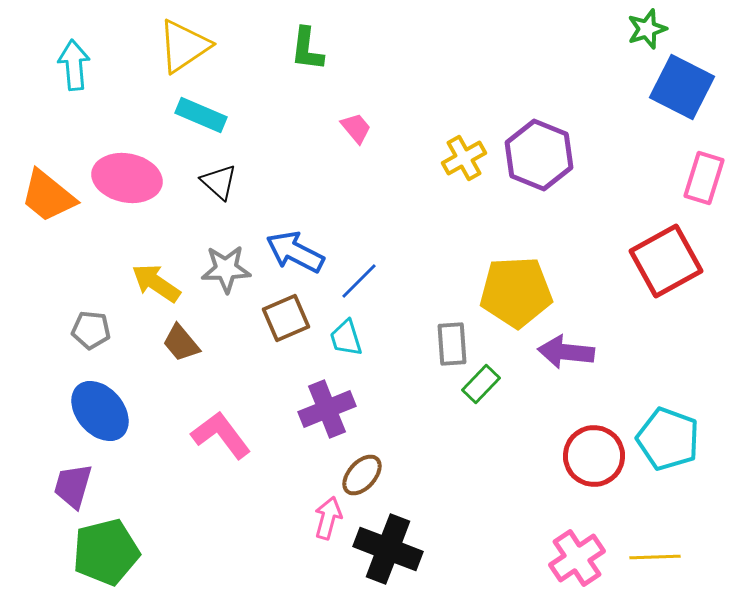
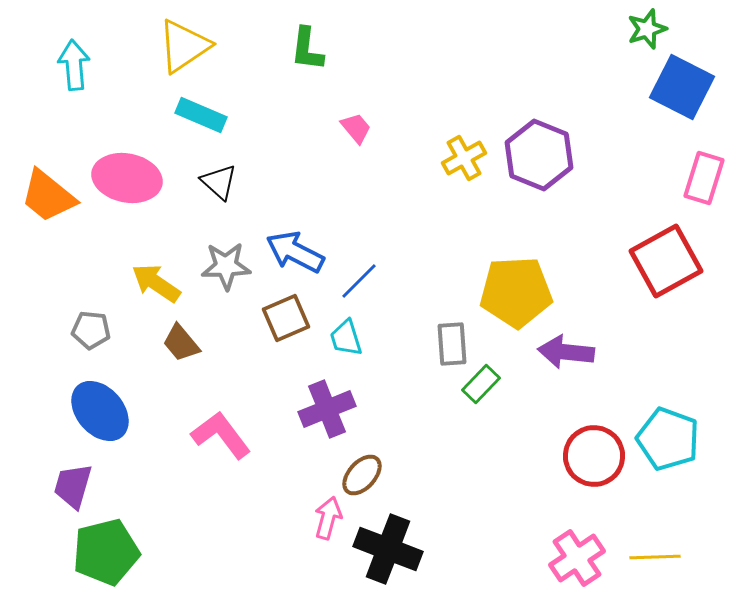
gray star: moved 3 px up
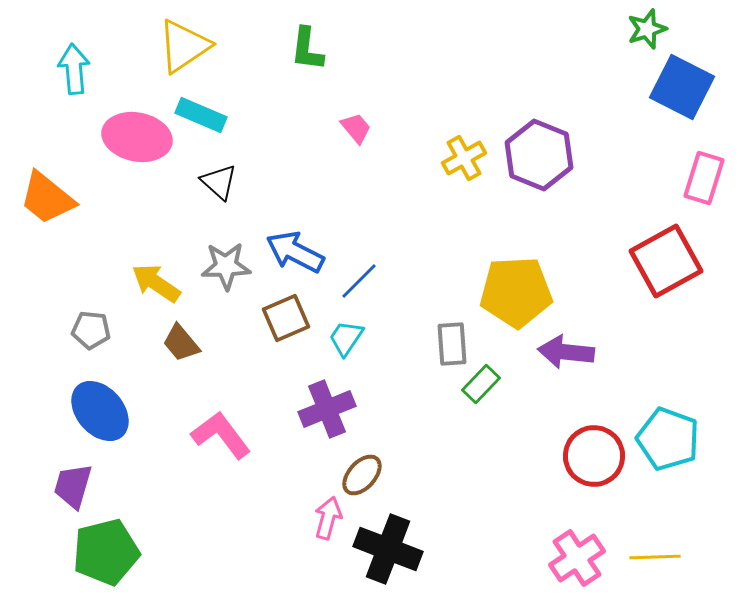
cyan arrow: moved 4 px down
pink ellipse: moved 10 px right, 41 px up
orange trapezoid: moved 1 px left, 2 px down
cyan trapezoid: rotated 51 degrees clockwise
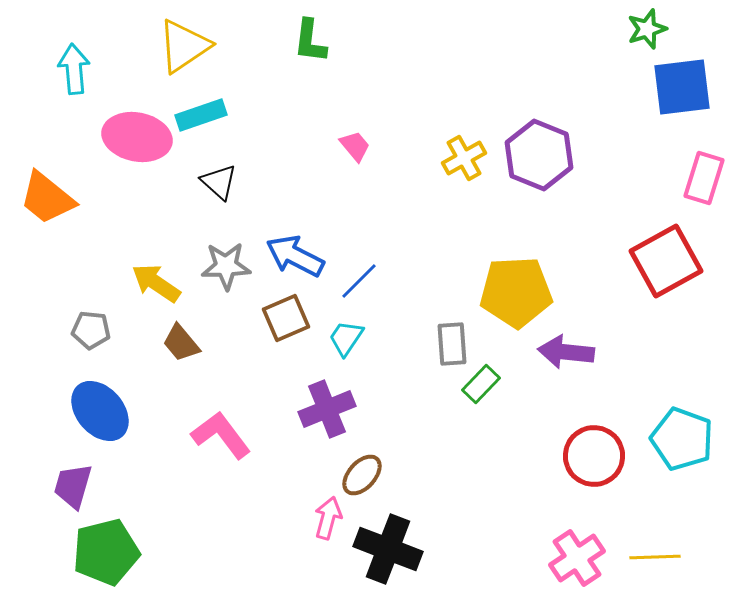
green L-shape: moved 3 px right, 8 px up
blue square: rotated 34 degrees counterclockwise
cyan rectangle: rotated 42 degrees counterclockwise
pink trapezoid: moved 1 px left, 18 px down
blue arrow: moved 4 px down
cyan pentagon: moved 14 px right
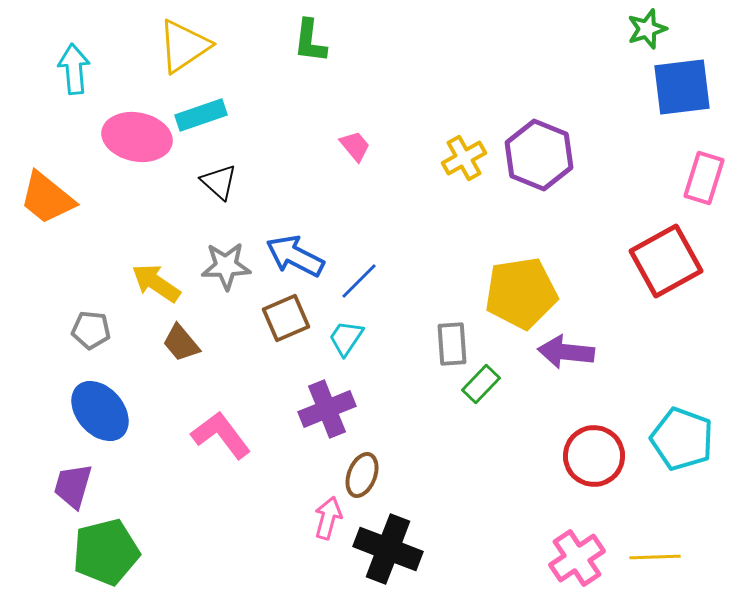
yellow pentagon: moved 5 px right, 1 px down; rotated 6 degrees counterclockwise
brown ellipse: rotated 21 degrees counterclockwise
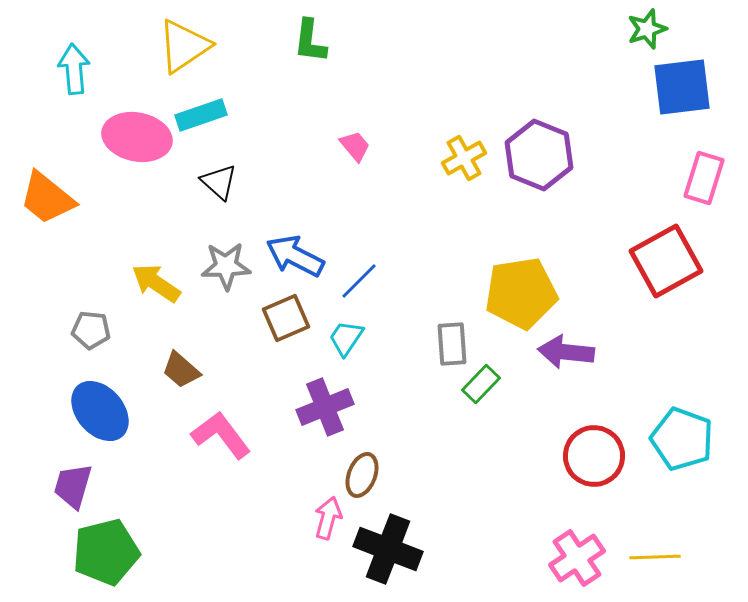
brown trapezoid: moved 27 px down; rotated 9 degrees counterclockwise
purple cross: moved 2 px left, 2 px up
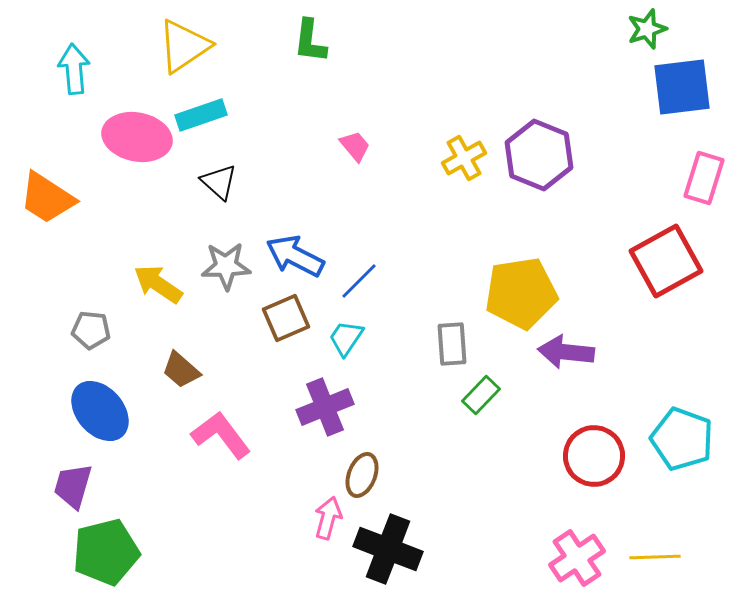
orange trapezoid: rotated 6 degrees counterclockwise
yellow arrow: moved 2 px right, 1 px down
green rectangle: moved 11 px down
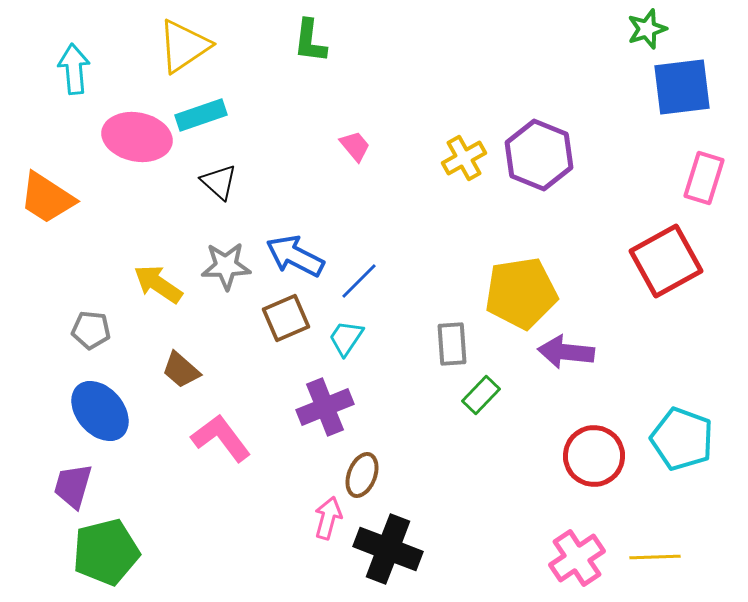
pink L-shape: moved 3 px down
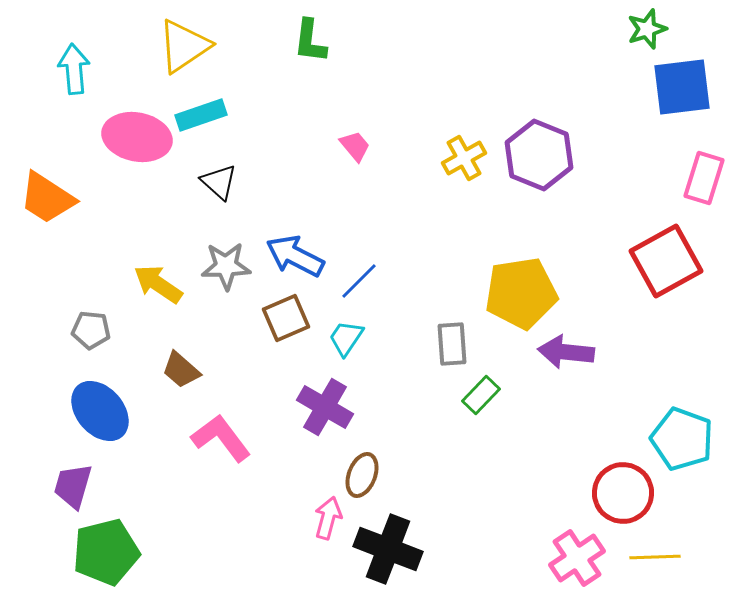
purple cross: rotated 38 degrees counterclockwise
red circle: moved 29 px right, 37 px down
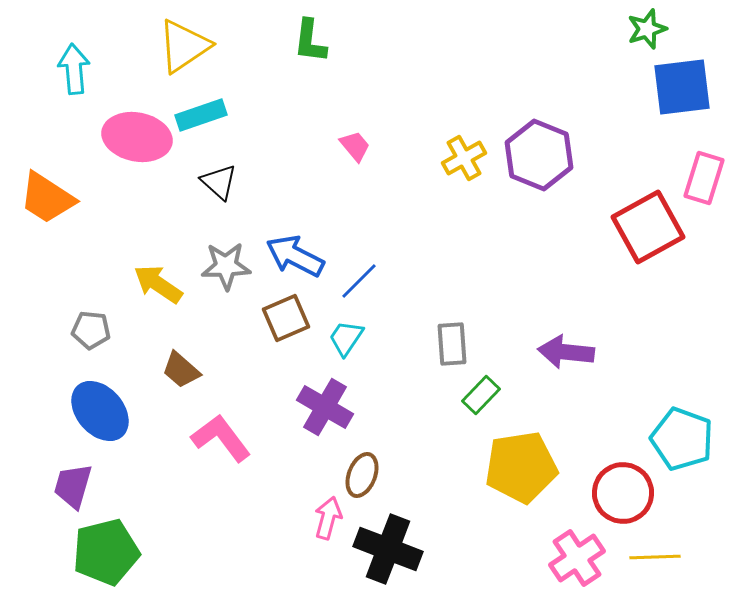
red square: moved 18 px left, 34 px up
yellow pentagon: moved 174 px down
